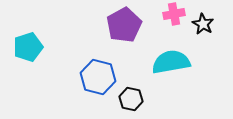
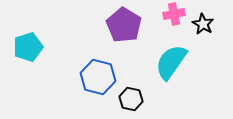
purple pentagon: rotated 12 degrees counterclockwise
cyan semicircle: rotated 45 degrees counterclockwise
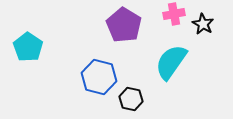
cyan pentagon: rotated 20 degrees counterclockwise
blue hexagon: moved 1 px right
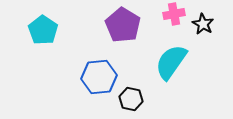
purple pentagon: moved 1 px left
cyan pentagon: moved 15 px right, 17 px up
blue hexagon: rotated 20 degrees counterclockwise
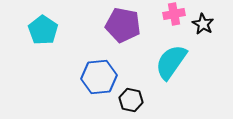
purple pentagon: rotated 20 degrees counterclockwise
black hexagon: moved 1 px down
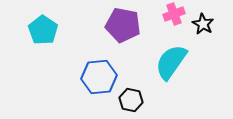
pink cross: rotated 10 degrees counterclockwise
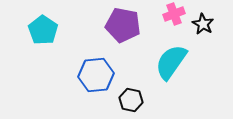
blue hexagon: moved 3 px left, 2 px up
